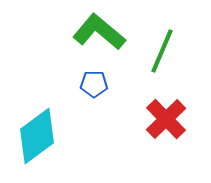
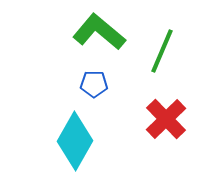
cyan diamond: moved 38 px right, 5 px down; rotated 24 degrees counterclockwise
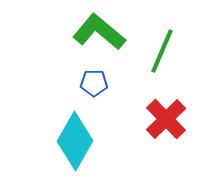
blue pentagon: moved 1 px up
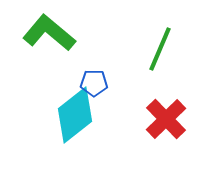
green L-shape: moved 50 px left, 1 px down
green line: moved 2 px left, 2 px up
cyan diamond: moved 26 px up; rotated 22 degrees clockwise
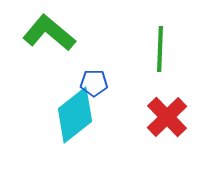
green line: rotated 21 degrees counterclockwise
red cross: moved 1 px right, 2 px up
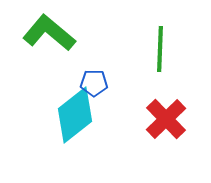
red cross: moved 1 px left, 2 px down
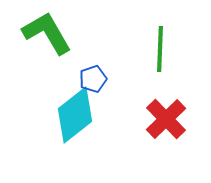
green L-shape: moved 2 px left; rotated 20 degrees clockwise
blue pentagon: moved 1 px left, 4 px up; rotated 20 degrees counterclockwise
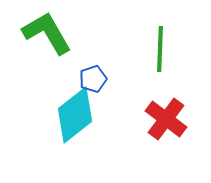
red cross: rotated 9 degrees counterclockwise
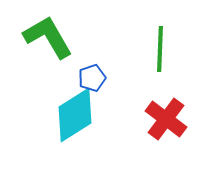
green L-shape: moved 1 px right, 4 px down
blue pentagon: moved 1 px left, 1 px up
cyan diamond: rotated 6 degrees clockwise
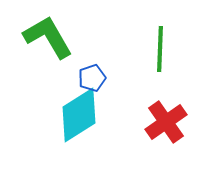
cyan diamond: moved 4 px right
red cross: moved 3 px down; rotated 18 degrees clockwise
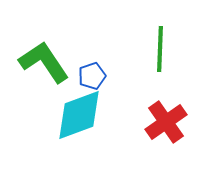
green L-shape: moved 4 px left, 25 px down; rotated 4 degrees counterclockwise
blue pentagon: moved 2 px up
cyan diamond: rotated 12 degrees clockwise
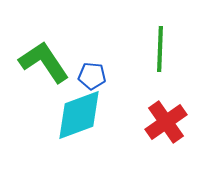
blue pentagon: rotated 24 degrees clockwise
